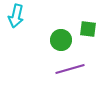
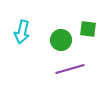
cyan arrow: moved 6 px right, 16 px down
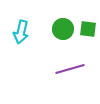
cyan arrow: moved 1 px left
green circle: moved 2 px right, 11 px up
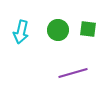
green circle: moved 5 px left, 1 px down
purple line: moved 3 px right, 4 px down
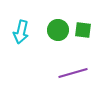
green square: moved 5 px left, 1 px down
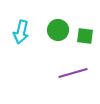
green square: moved 2 px right, 6 px down
